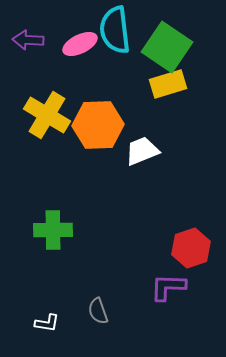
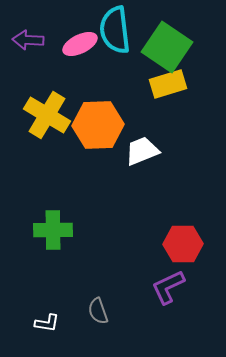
red hexagon: moved 8 px left, 4 px up; rotated 18 degrees clockwise
purple L-shape: rotated 27 degrees counterclockwise
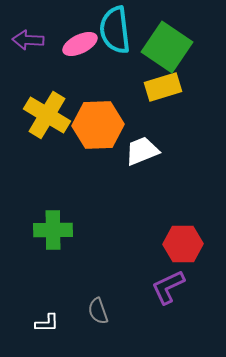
yellow rectangle: moved 5 px left, 3 px down
white L-shape: rotated 10 degrees counterclockwise
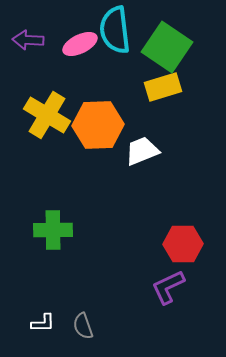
gray semicircle: moved 15 px left, 15 px down
white L-shape: moved 4 px left
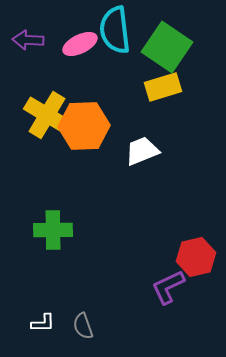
orange hexagon: moved 14 px left, 1 px down
red hexagon: moved 13 px right, 13 px down; rotated 12 degrees counterclockwise
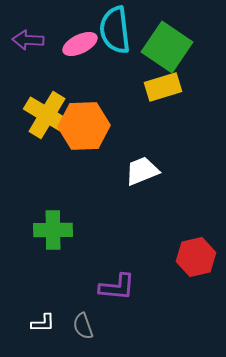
white trapezoid: moved 20 px down
purple L-shape: moved 51 px left; rotated 150 degrees counterclockwise
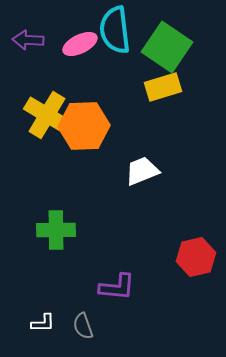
green cross: moved 3 px right
